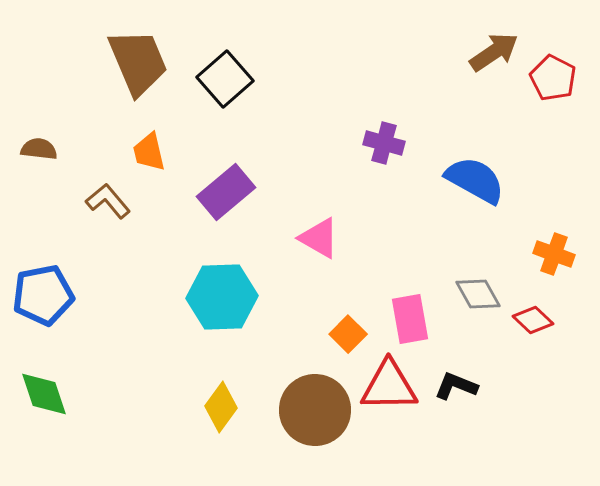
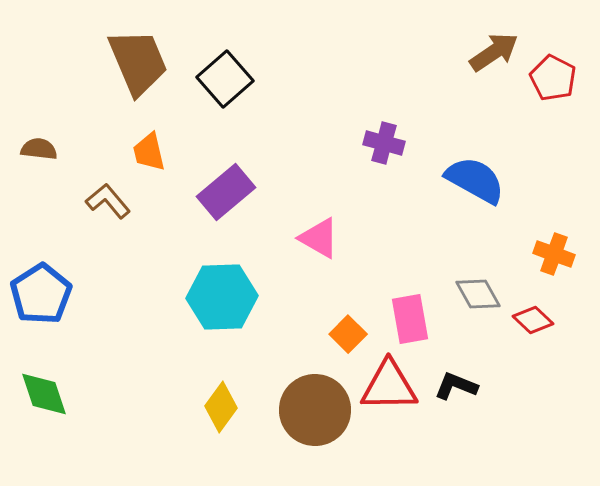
blue pentagon: moved 2 px left, 1 px up; rotated 22 degrees counterclockwise
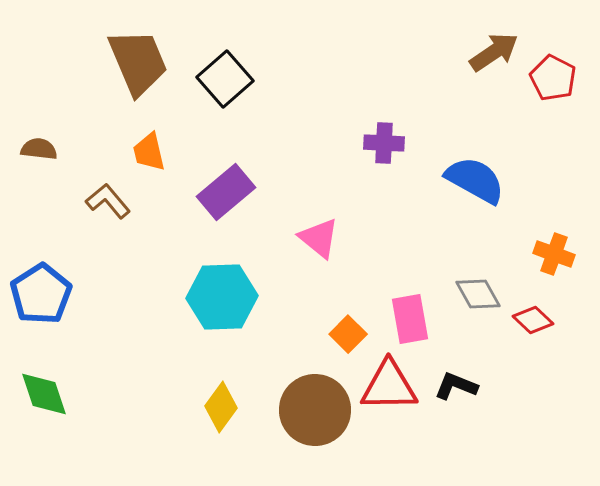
purple cross: rotated 12 degrees counterclockwise
pink triangle: rotated 9 degrees clockwise
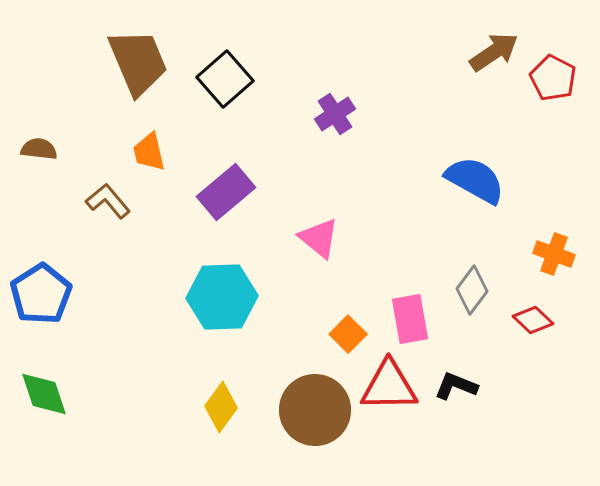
purple cross: moved 49 px left, 29 px up; rotated 36 degrees counterclockwise
gray diamond: moved 6 px left, 4 px up; rotated 66 degrees clockwise
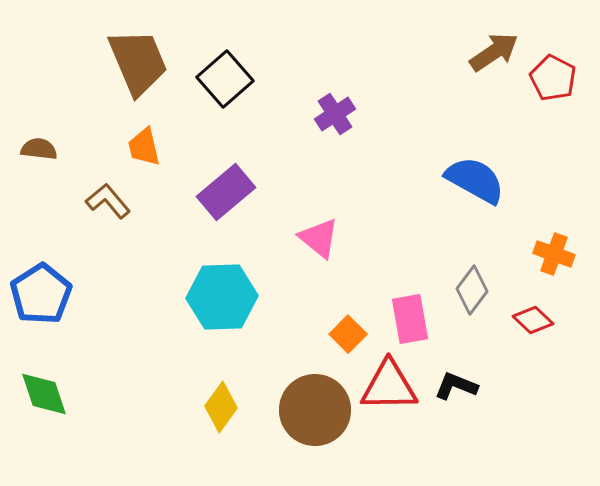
orange trapezoid: moved 5 px left, 5 px up
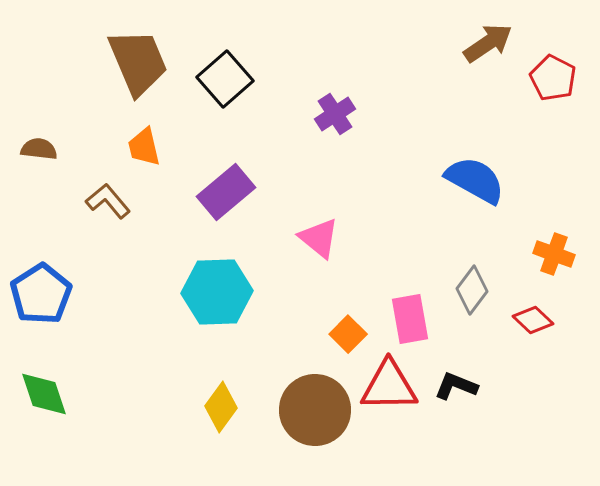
brown arrow: moved 6 px left, 9 px up
cyan hexagon: moved 5 px left, 5 px up
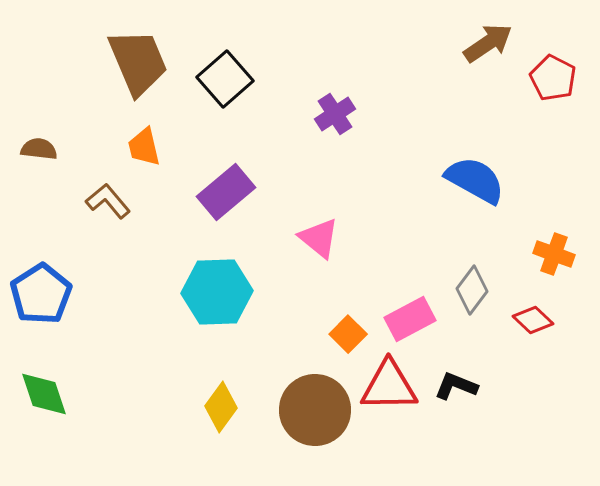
pink rectangle: rotated 72 degrees clockwise
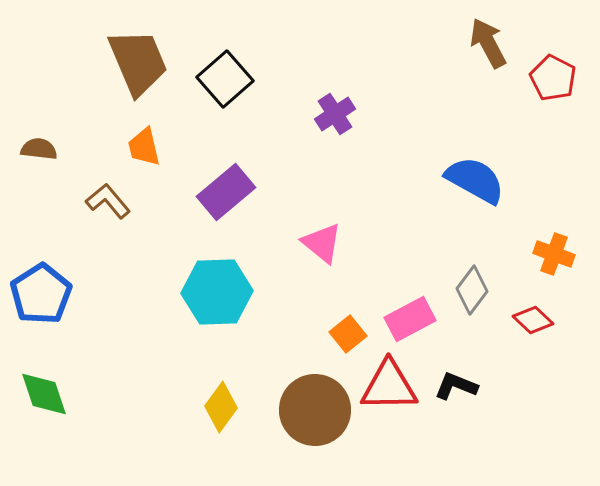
brown arrow: rotated 84 degrees counterclockwise
pink triangle: moved 3 px right, 5 px down
orange square: rotated 6 degrees clockwise
